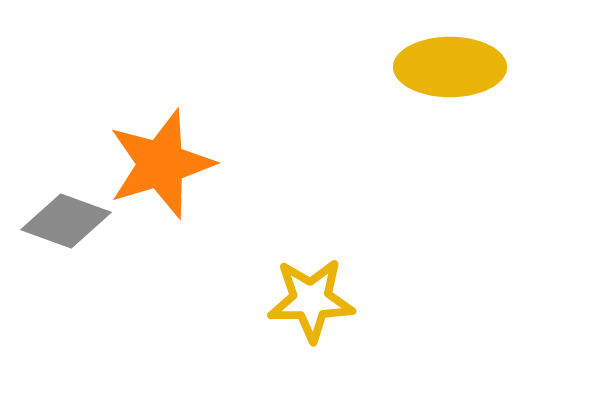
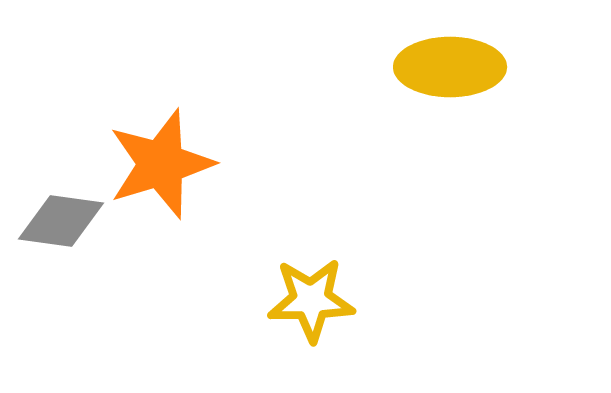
gray diamond: moved 5 px left; rotated 12 degrees counterclockwise
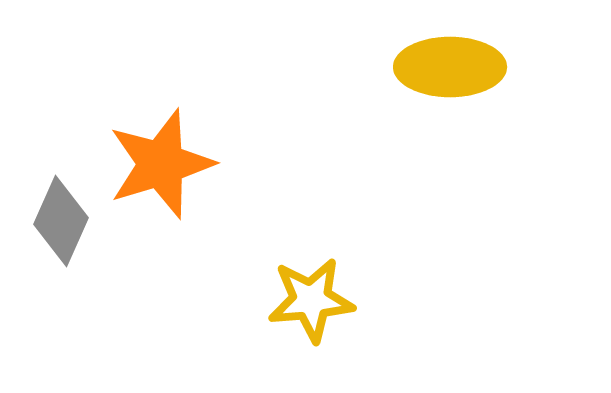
gray diamond: rotated 74 degrees counterclockwise
yellow star: rotated 4 degrees counterclockwise
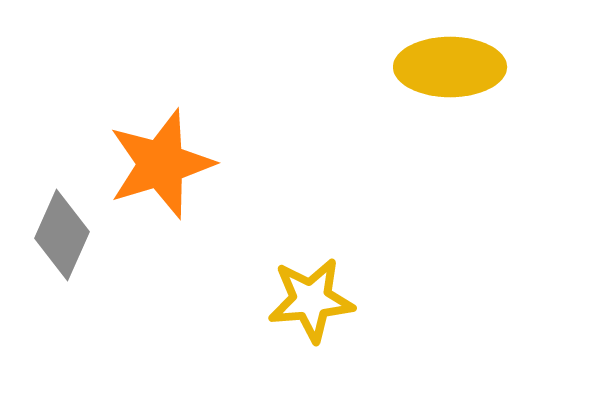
gray diamond: moved 1 px right, 14 px down
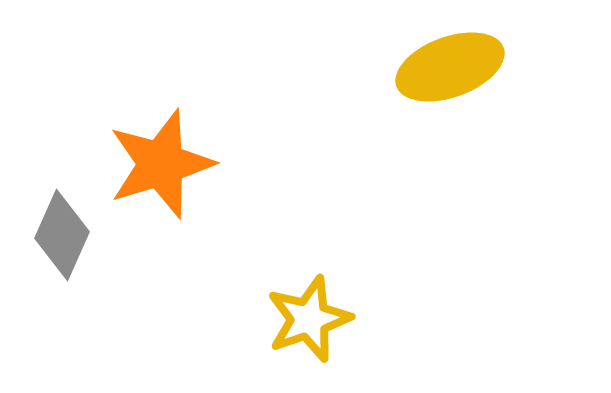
yellow ellipse: rotated 20 degrees counterclockwise
yellow star: moved 2 px left, 19 px down; rotated 14 degrees counterclockwise
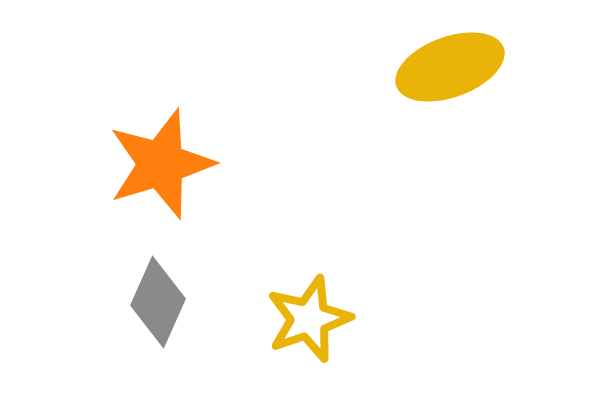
gray diamond: moved 96 px right, 67 px down
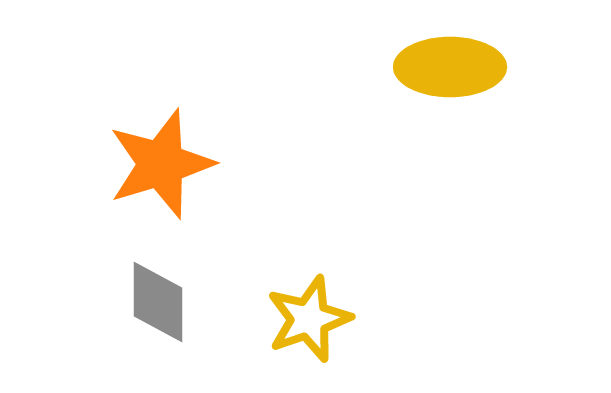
yellow ellipse: rotated 20 degrees clockwise
gray diamond: rotated 24 degrees counterclockwise
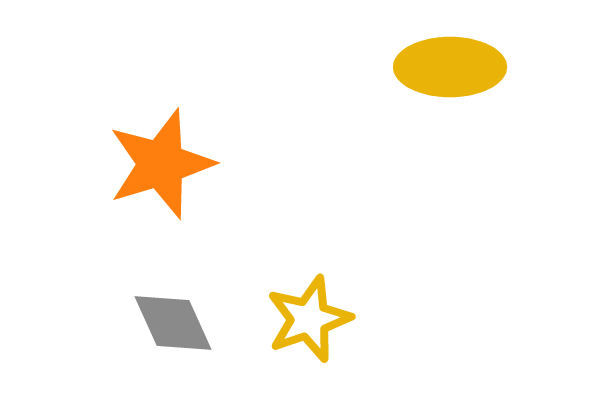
gray diamond: moved 15 px right, 21 px down; rotated 24 degrees counterclockwise
